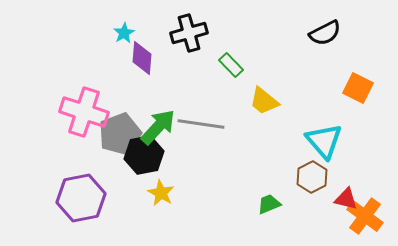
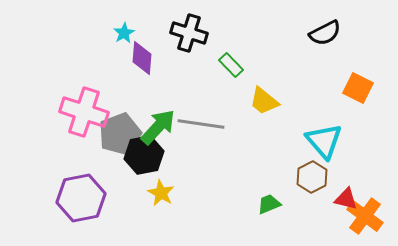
black cross: rotated 33 degrees clockwise
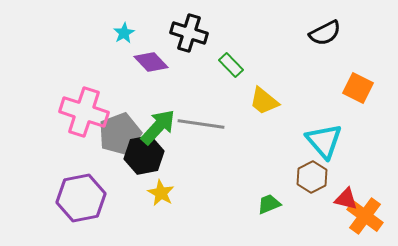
purple diamond: moved 9 px right, 4 px down; rotated 48 degrees counterclockwise
